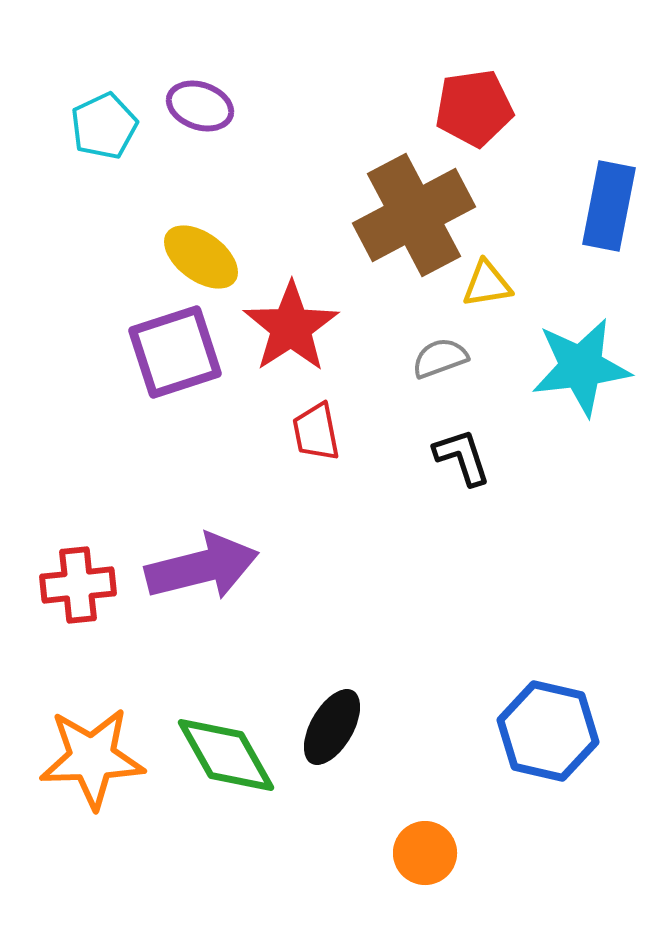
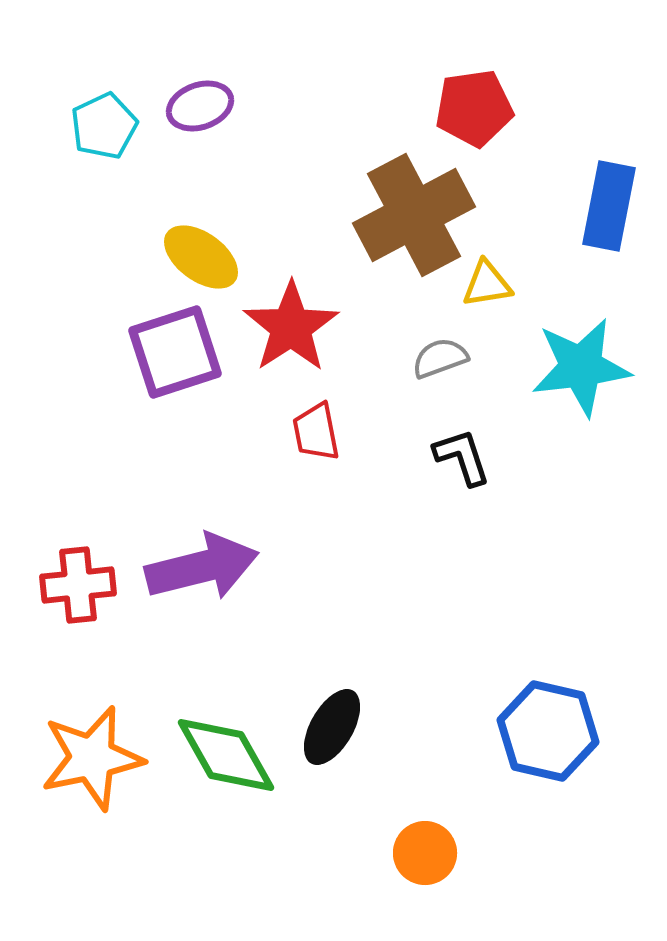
purple ellipse: rotated 38 degrees counterclockwise
orange star: rotated 10 degrees counterclockwise
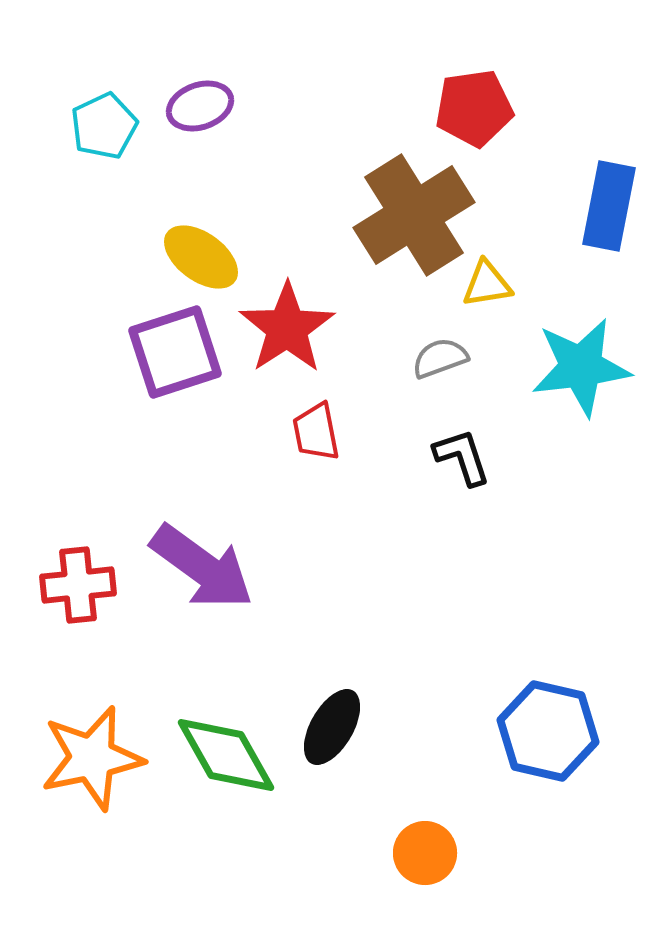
brown cross: rotated 4 degrees counterclockwise
red star: moved 4 px left, 1 px down
purple arrow: rotated 50 degrees clockwise
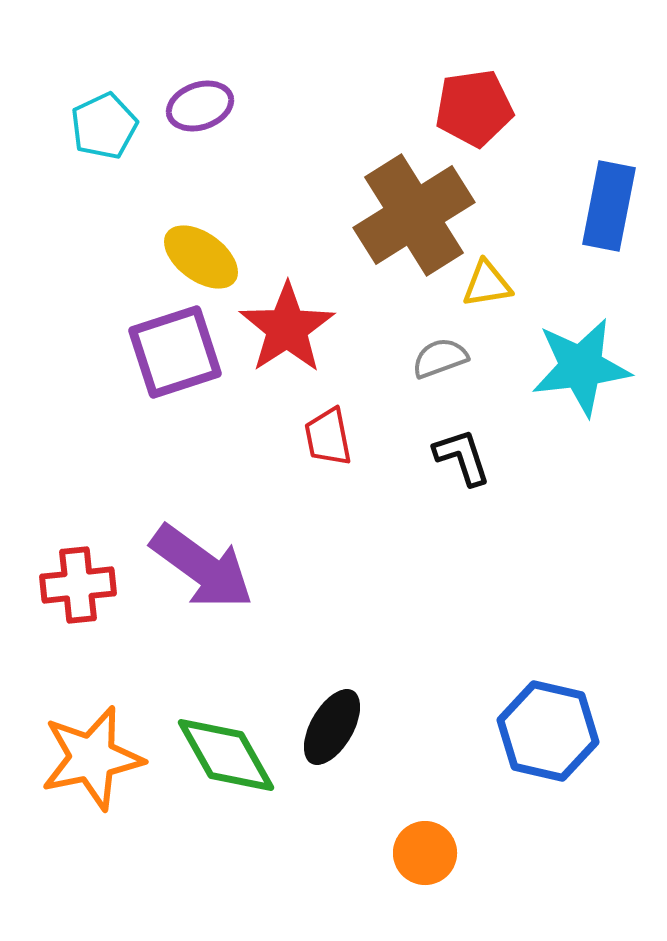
red trapezoid: moved 12 px right, 5 px down
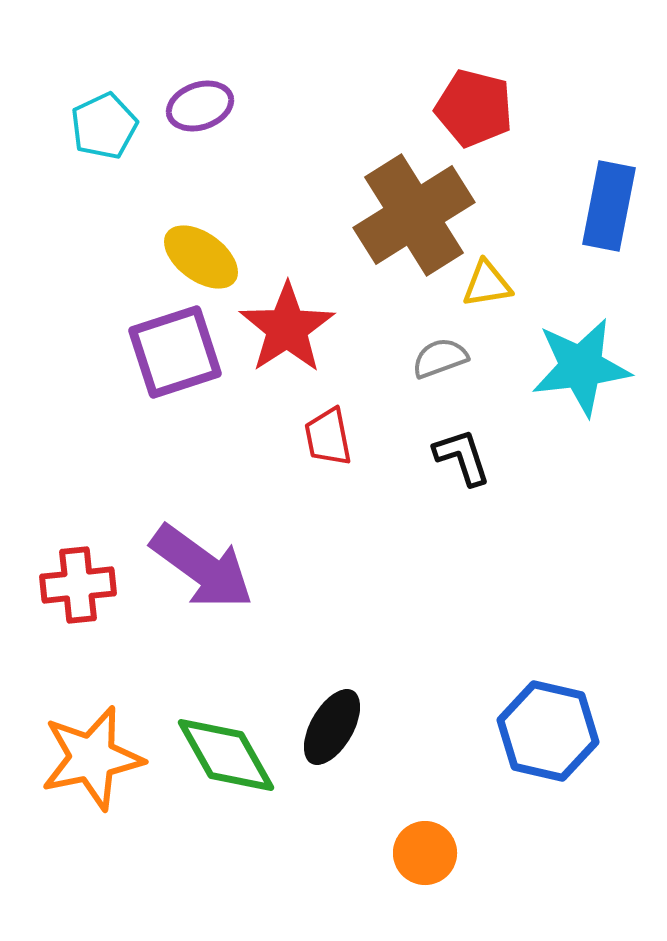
red pentagon: rotated 22 degrees clockwise
